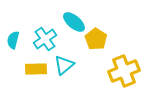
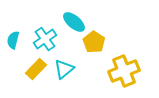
yellow pentagon: moved 2 px left, 3 px down
cyan triangle: moved 4 px down
yellow rectangle: rotated 45 degrees counterclockwise
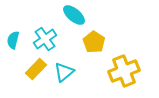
cyan ellipse: moved 7 px up
cyan triangle: moved 3 px down
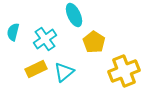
cyan ellipse: rotated 25 degrees clockwise
cyan semicircle: moved 8 px up
yellow rectangle: rotated 20 degrees clockwise
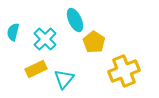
cyan ellipse: moved 1 px right, 5 px down
cyan cross: rotated 10 degrees counterclockwise
cyan triangle: moved 7 px down; rotated 10 degrees counterclockwise
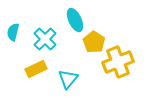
yellow cross: moved 6 px left, 9 px up
cyan triangle: moved 4 px right
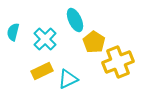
yellow rectangle: moved 6 px right, 2 px down
cyan triangle: rotated 25 degrees clockwise
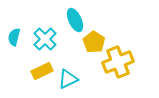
cyan semicircle: moved 1 px right, 5 px down
